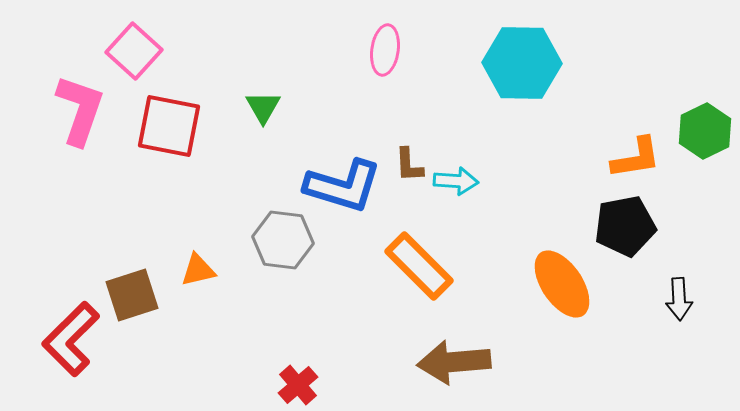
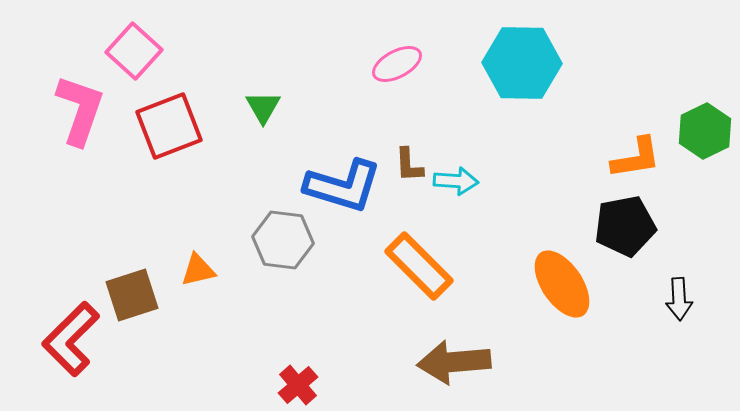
pink ellipse: moved 12 px right, 14 px down; rotated 54 degrees clockwise
red square: rotated 32 degrees counterclockwise
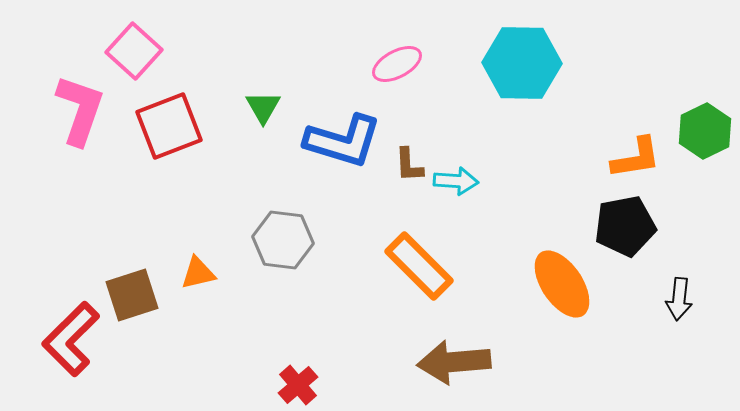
blue L-shape: moved 45 px up
orange triangle: moved 3 px down
black arrow: rotated 9 degrees clockwise
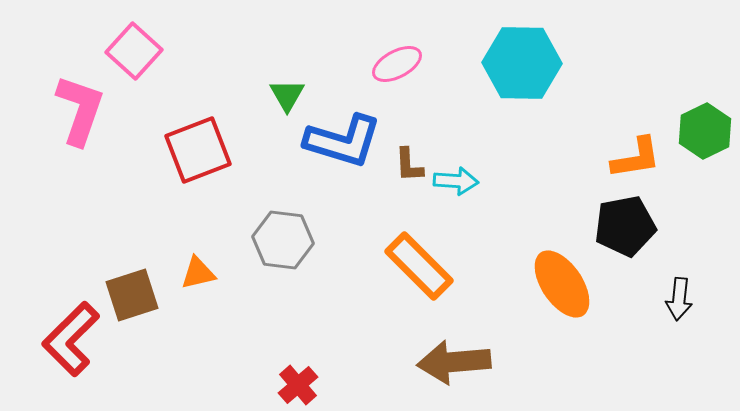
green triangle: moved 24 px right, 12 px up
red square: moved 29 px right, 24 px down
